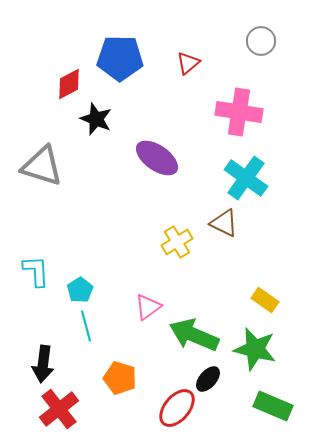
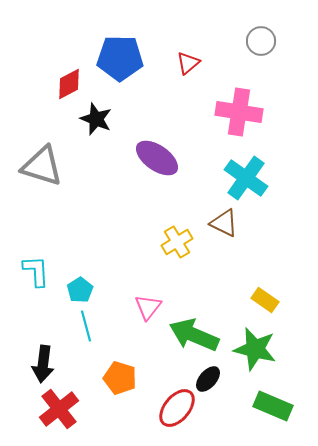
pink triangle: rotated 16 degrees counterclockwise
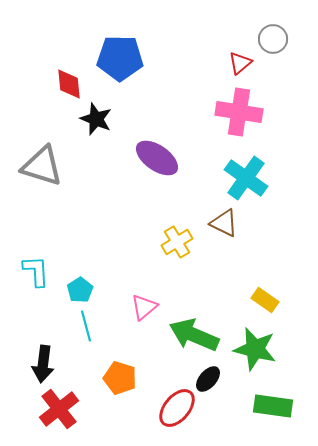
gray circle: moved 12 px right, 2 px up
red triangle: moved 52 px right
red diamond: rotated 68 degrees counterclockwise
pink triangle: moved 4 px left; rotated 12 degrees clockwise
green rectangle: rotated 15 degrees counterclockwise
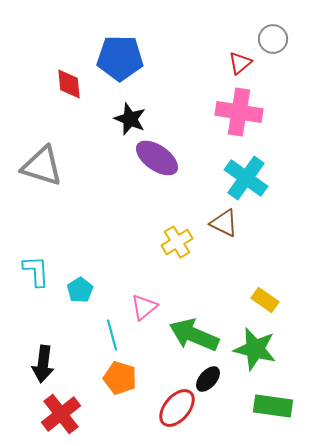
black star: moved 34 px right
cyan line: moved 26 px right, 9 px down
red cross: moved 2 px right, 5 px down
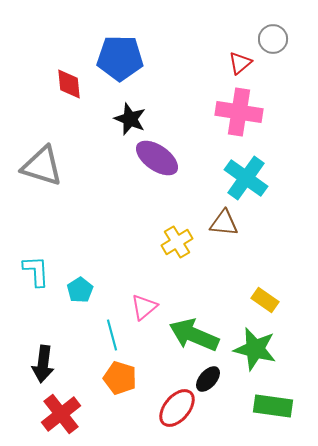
brown triangle: rotated 20 degrees counterclockwise
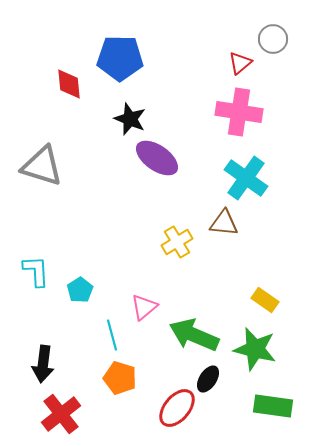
black ellipse: rotated 8 degrees counterclockwise
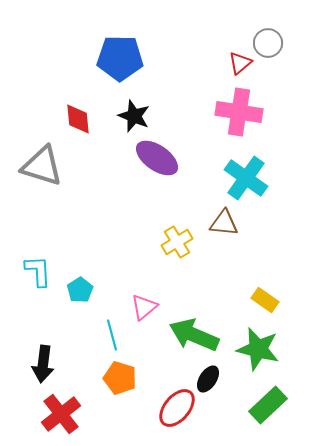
gray circle: moved 5 px left, 4 px down
red diamond: moved 9 px right, 35 px down
black star: moved 4 px right, 3 px up
cyan L-shape: moved 2 px right
green star: moved 3 px right
green rectangle: moved 5 px left, 1 px up; rotated 51 degrees counterclockwise
